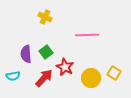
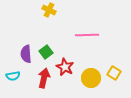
yellow cross: moved 4 px right, 7 px up
red arrow: rotated 30 degrees counterclockwise
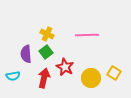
yellow cross: moved 2 px left, 24 px down
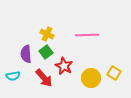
red star: moved 1 px left, 1 px up
red arrow: rotated 126 degrees clockwise
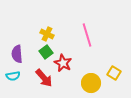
pink line: rotated 75 degrees clockwise
purple semicircle: moved 9 px left
red star: moved 1 px left, 3 px up
yellow circle: moved 5 px down
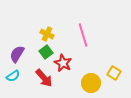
pink line: moved 4 px left
purple semicircle: rotated 36 degrees clockwise
cyan semicircle: rotated 24 degrees counterclockwise
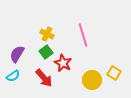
yellow circle: moved 1 px right, 3 px up
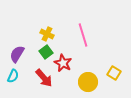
cyan semicircle: rotated 32 degrees counterclockwise
yellow circle: moved 4 px left, 2 px down
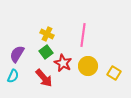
pink line: rotated 25 degrees clockwise
yellow circle: moved 16 px up
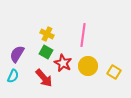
green square: rotated 24 degrees counterclockwise
yellow square: moved 1 px up
